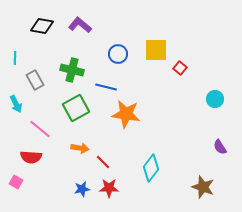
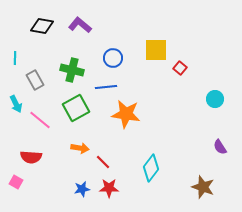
blue circle: moved 5 px left, 4 px down
blue line: rotated 20 degrees counterclockwise
pink line: moved 9 px up
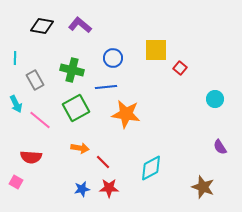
cyan diamond: rotated 24 degrees clockwise
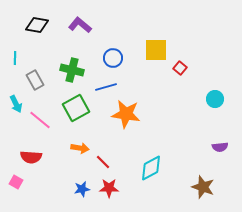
black diamond: moved 5 px left, 1 px up
blue line: rotated 10 degrees counterclockwise
purple semicircle: rotated 63 degrees counterclockwise
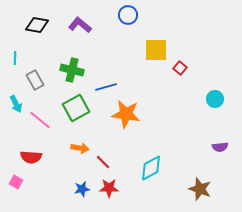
blue circle: moved 15 px right, 43 px up
brown star: moved 3 px left, 2 px down
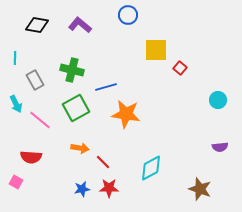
cyan circle: moved 3 px right, 1 px down
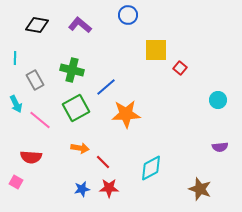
blue line: rotated 25 degrees counterclockwise
orange star: rotated 12 degrees counterclockwise
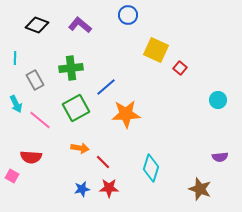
black diamond: rotated 10 degrees clockwise
yellow square: rotated 25 degrees clockwise
green cross: moved 1 px left, 2 px up; rotated 20 degrees counterclockwise
purple semicircle: moved 10 px down
cyan diamond: rotated 44 degrees counterclockwise
pink square: moved 4 px left, 6 px up
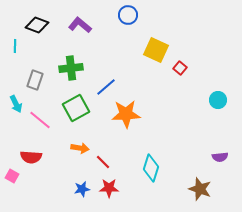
cyan line: moved 12 px up
gray rectangle: rotated 48 degrees clockwise
